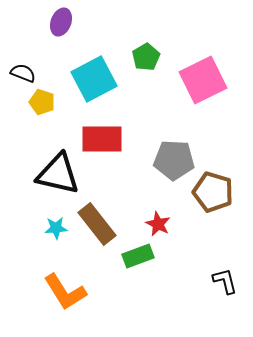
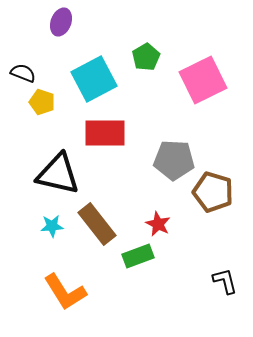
red rectangle: moved 3 px right, 6 px up
cyan star: moved 4 px left, 2 px up
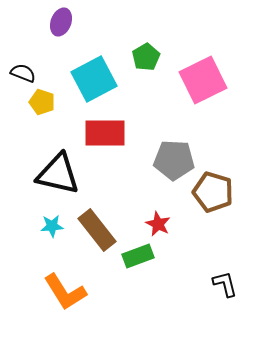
brown rectangle: moved 6 px down
black L-shape: moved 3 px down
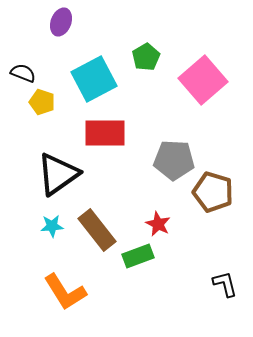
pink square: rotated 15 degrees counterclockwise
black triangle: rotated 48 degrees counterclockwise
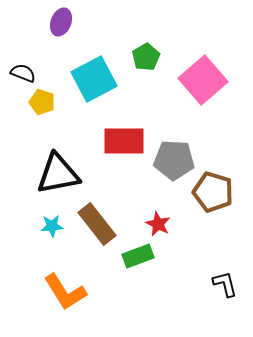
red rectangle: moved 19 px right, 8 px down
black triangle: rotated 24 degrees clockwise
brown rectangle: moved 6 px up
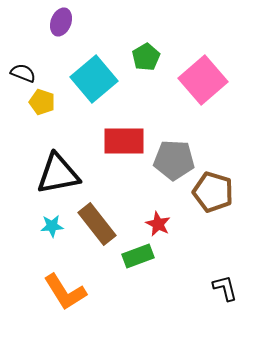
cyan square: rotated 12 degrees counterclockwise
black L-shape: moved 4 px down
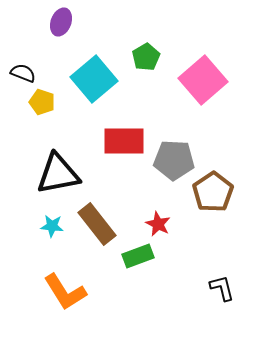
brown pentagon: rotated 21 degrees clockwise
cyan star: rotated 10 degrees clockwise
black L-shape: moved 3 px left
